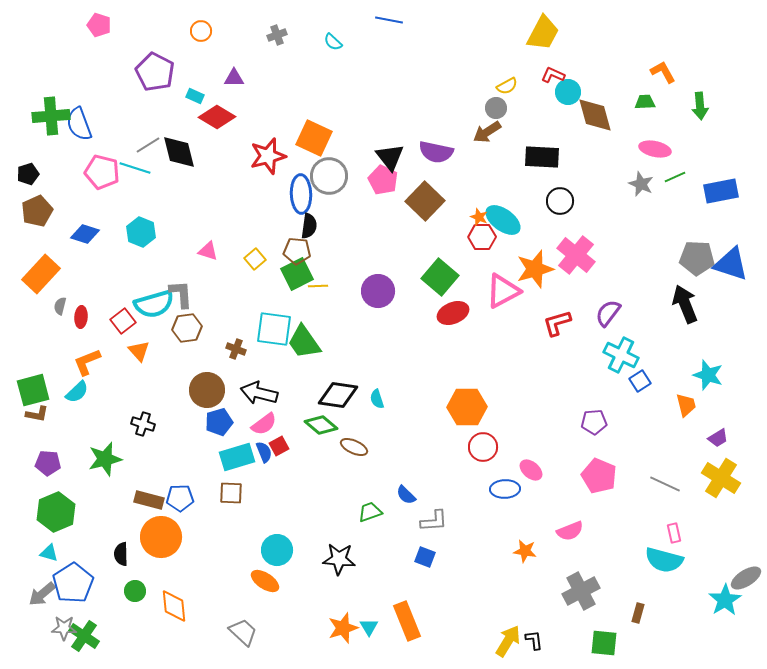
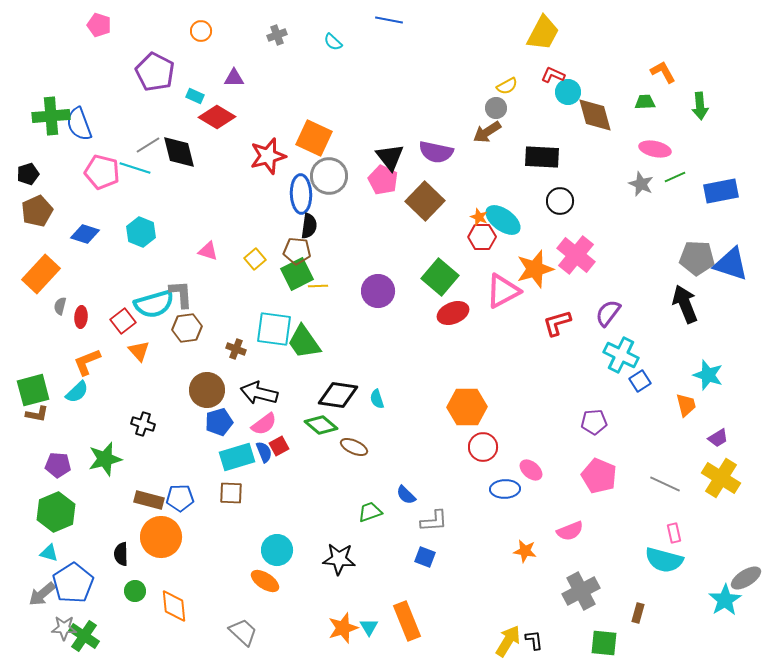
purple pentagon at (48, 463): moved 10 px right, 2 px down
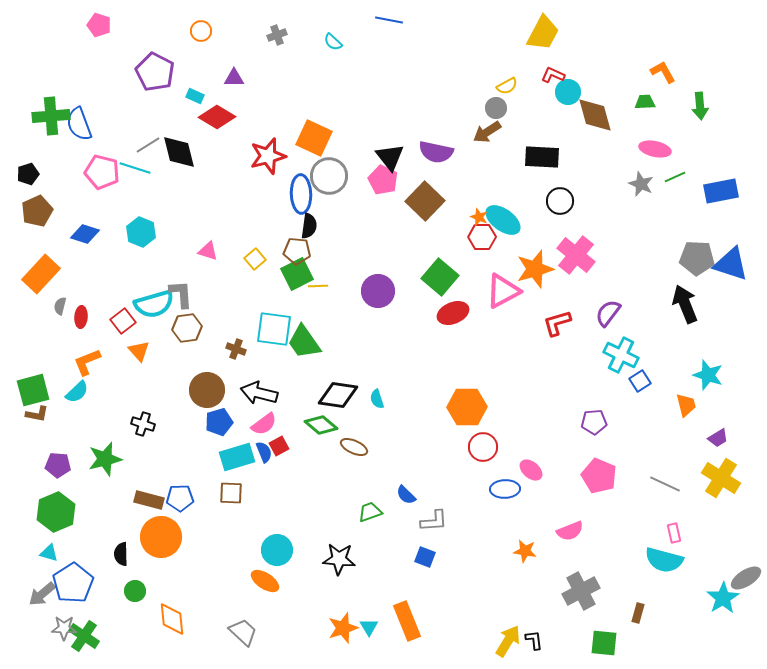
cyan star at (725, 600): moved 2 px left, 2 px up
orange diamond at (174, 606): moved 2 px left, 13 px down
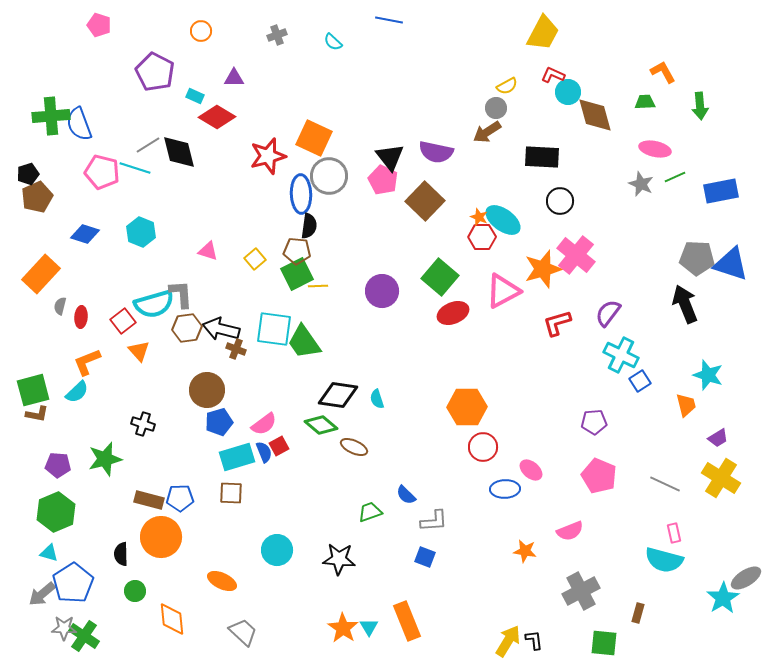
brown pentagon at (37, 211): moved 14 px up
orange star at (535, 269): moved 8 px right
purple circle at (378, 291): moved 4 px right
black arrow at (259, 393): moved 38 px left, 64 px up
orange ellipse at (265, 581): moved 43 px left; rotated 8 degrees counterclockwise
orange star at (343, 628): rotated 20 degrees counterclockwise
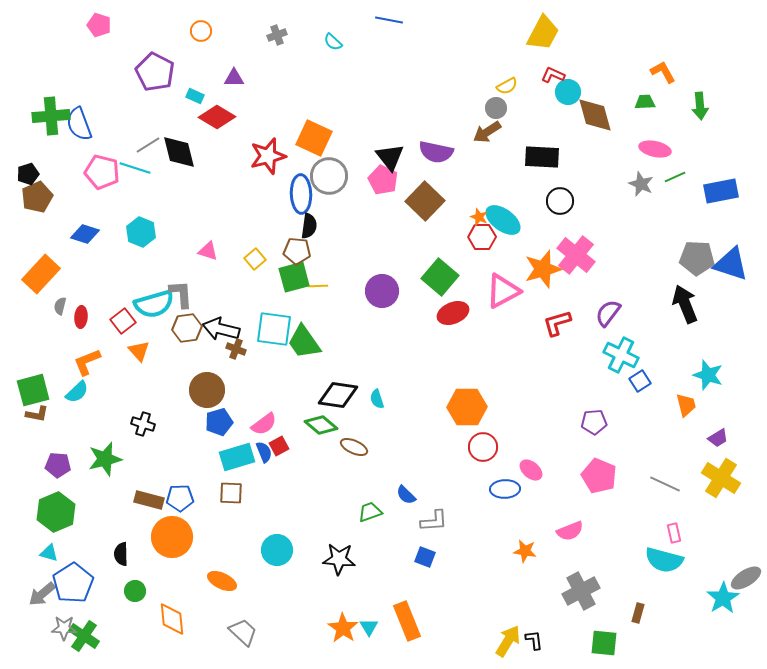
green square at (297, 274): moved 3 px left, 3 px down; rotated 12 degrees clockwise
orange circle at (161, 537): moved 11 px right
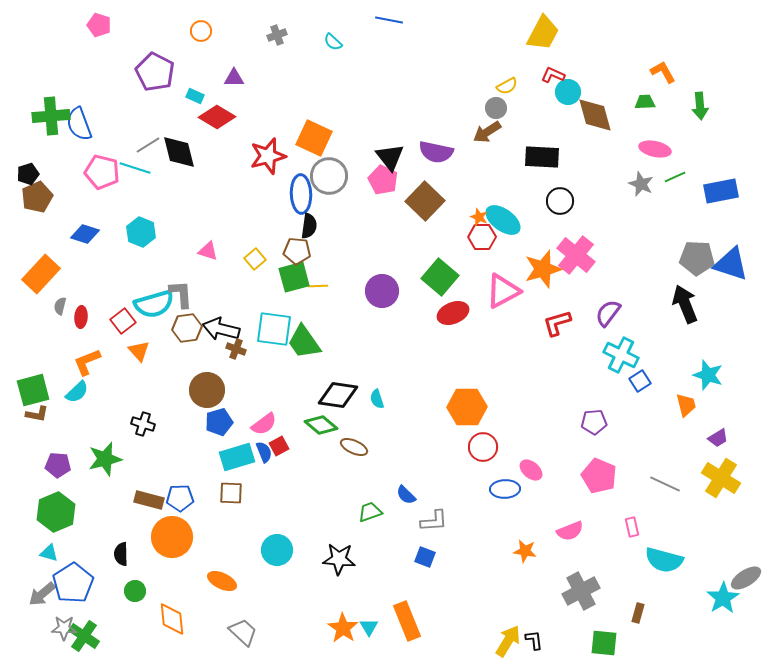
pink rectangle at (674, 533): moved 42 px left, 6 px up
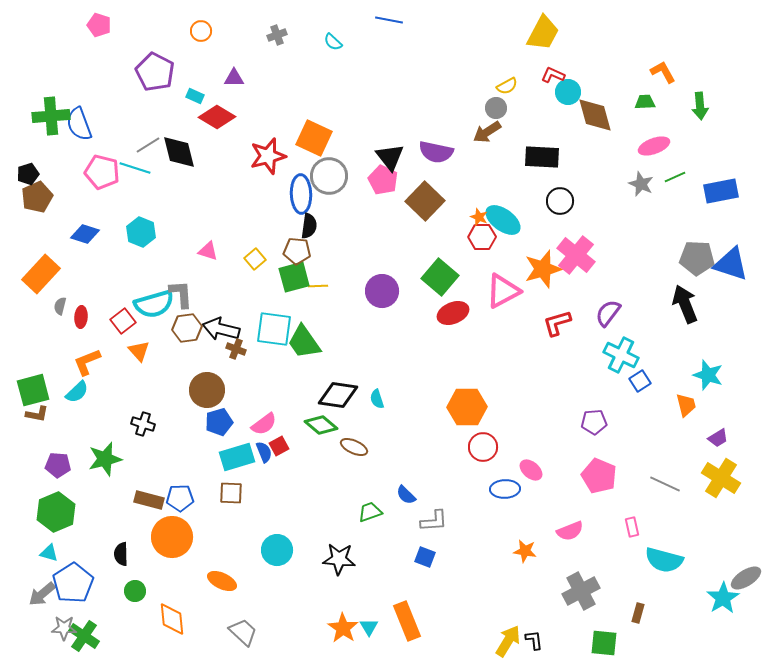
pink ellipse at (655, 149): moved 1 px left, 3 px up; rotated 32 degrees counterclockwise
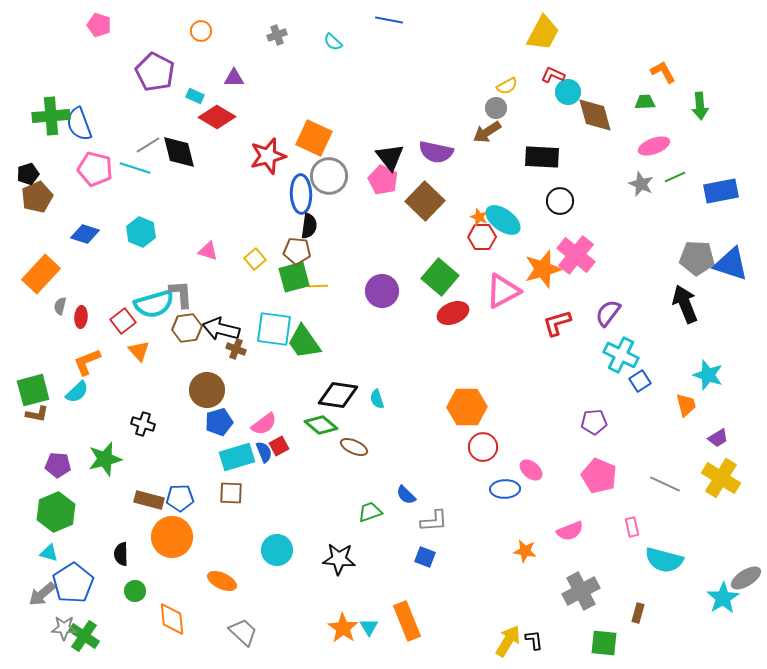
pink pentagon at (102, 172): moved 7 px left, 3 px up
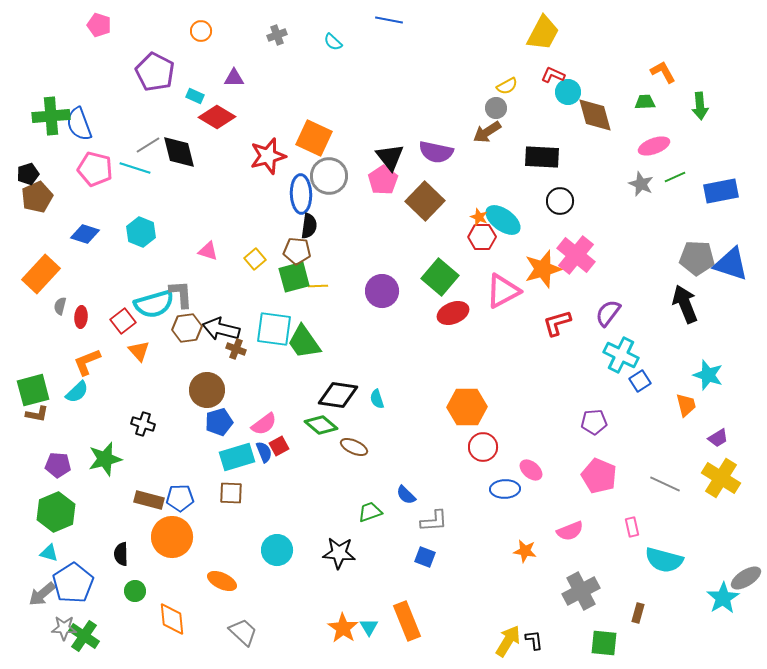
pink pentagon at (383, 180): rotated 12 degrees clockwise
black star at (339, 559): moved 6 px up
